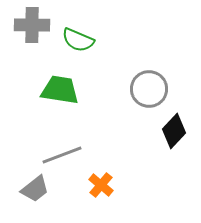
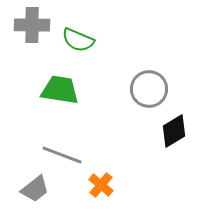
black diamond: rotated 16 degrees clockwise
gray line: rotated 42 degrees clockwise
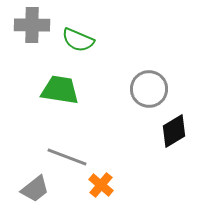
gray line: moved 5 px right, 2 px down
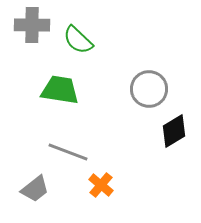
green semicircle: rotated 20 degrees clockwise
gray line: moved 1 px right, 5 px up
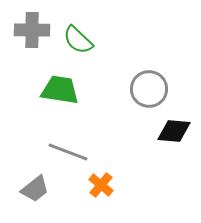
gray cross: moved 5 px down
black diamond: rotated 36 degrees clockwise
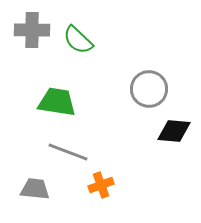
green trapezoid: moved 3 px left, 12 px down
orange cross: rotated 30 degrees clockwise
gray trapezoid: rotated 136 degrees counterclockwise
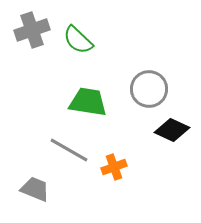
gray cross: rotated 20 degrees counterclockwise
green trapezoid: moved 31 px right
black diamond: moved 2 px left, 1 px up; rotated 20 degrees clockwise
gray line: moved 1 px right, 2 px up; rotated 9 degrees clockwise
orange cross: moved 13 px right, 18 px up
gray trapezoid: rotated 16 degrees clockwise
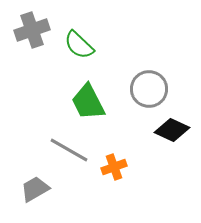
green semicircle: moved 1 px right, 5 px down
green trapezoid: rotated 126 degrees counterclockwise
gray trapezoid: rotated 52 degrees counterclockwise
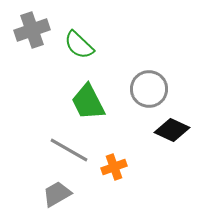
gray trapezoid: moved 22 px right, 5 px down
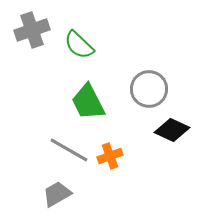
orange cross: moved 4 px left, 11 px up
